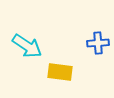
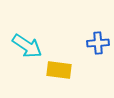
yellow rectangle: moved 1 px left, 2 px up
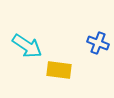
blue cross: rotated 25 degrees clockwise
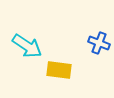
blue cross: moved 1 px right
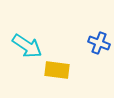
yellow rectangle: moved 2 px left
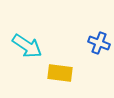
yellow rectangle: moved 3 px right, 3 px down
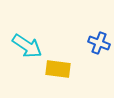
yellow rectangle: moved 2 px left, 4 px up
